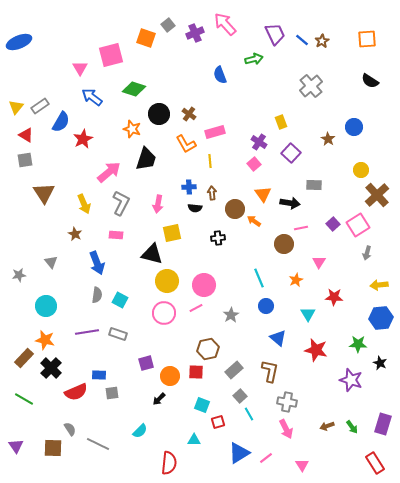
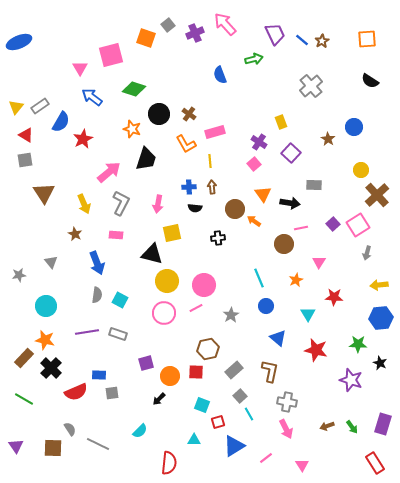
brown arrow at (212, 193): moved 6 px up
blue triangle at (239, 453): moved 5 px left, 7 px up
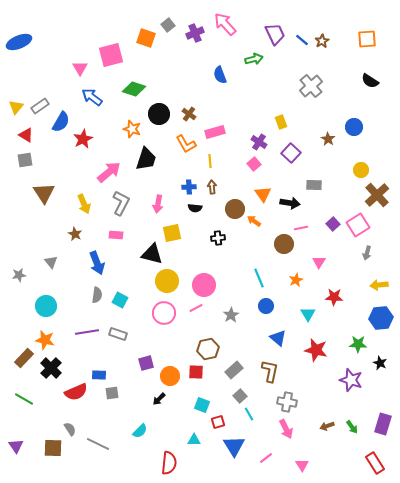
blue triangle at (234, 446): rotated 30 degrees counterclockwise
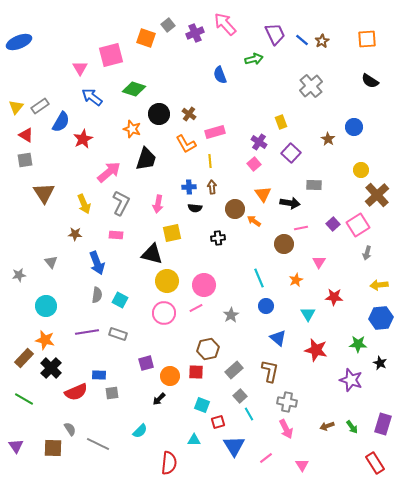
brown star at (75, 234): rotated 24 degrees counterclockwise
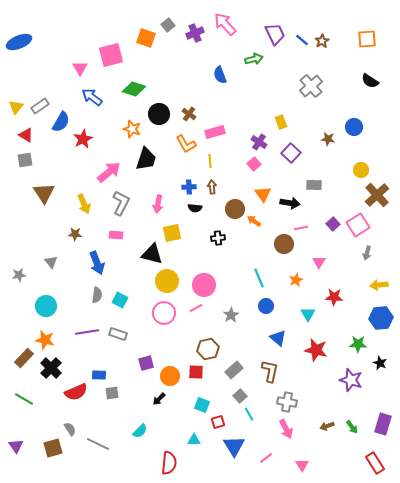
brown star at (328, 139): rotated 24 degrees counterclockwise
brown square at (53, 448): rotated 18 degrees counterclockwise
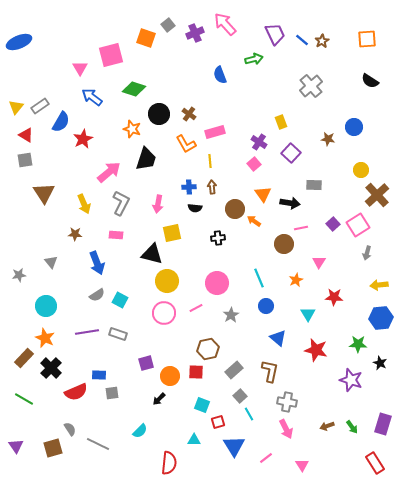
pink circle at (204, 285): moved 13 px right, 2 px up
gray semicircle at (97, 295): rotated 49 degrees clockwise
orange star at (45, 340): moved 2 px up; rotated 12 degrees clockwise
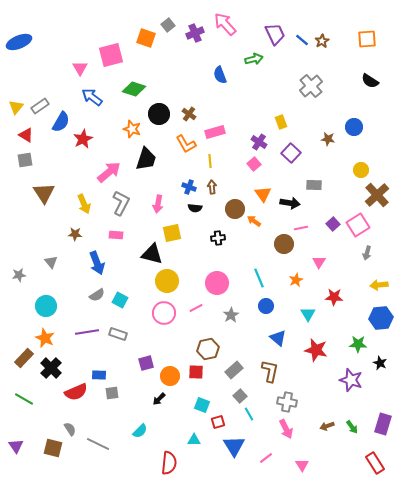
blue cross at (189, 187): rotated 24 degrees clockwise
brown square at (53, 448): rotated 30 degrees clockwise
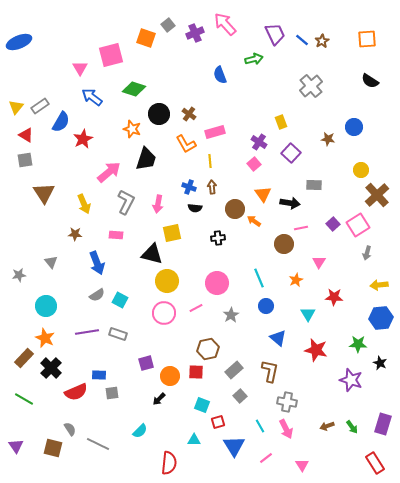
gray L-shape at (121, 203): moved 5 px right, 1 px up
cyan line at (249, 414): moved 11 px right, 12 px down
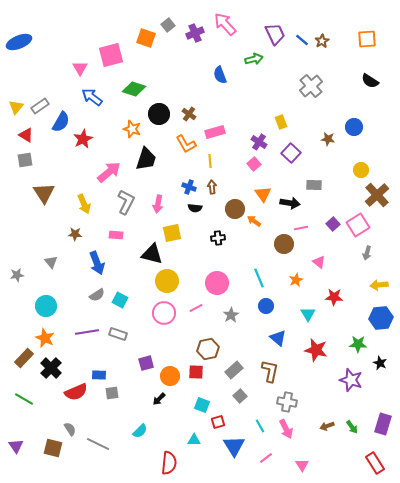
pink triangle at (319, 262): rotated 24 degrees counterclockwise
gray star at (19, 275): moved 2 px left
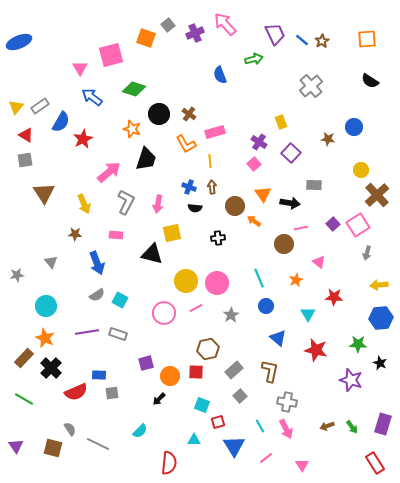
brown circle at (235, 209): moved 3 px up
yellow circle at (167, 281): moved 19 px right
